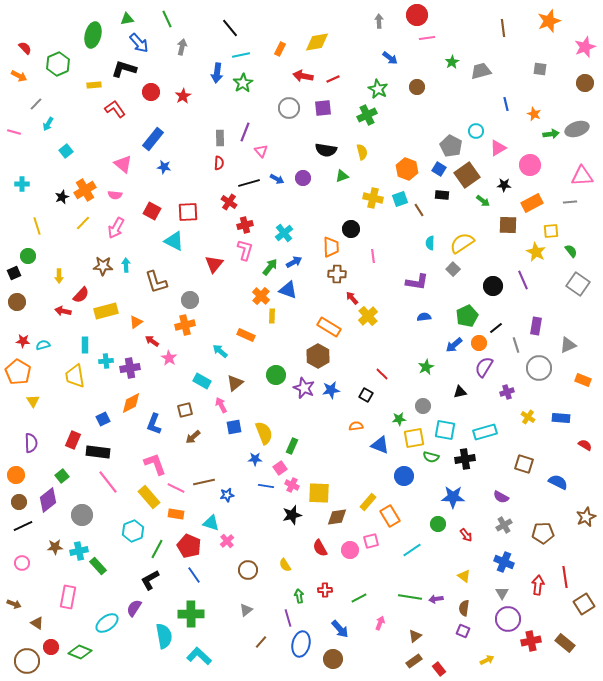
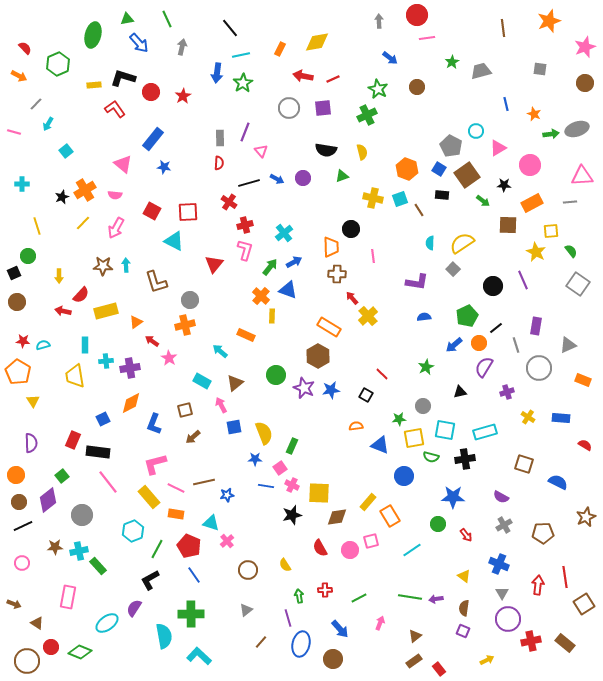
black L-shape at (124, 69): moved 1 px left, 9 px down
pink L-shape at (155, 464): rotated 85 degrees counterclockwise
blue cross at (504, 562): moved 5 px left, 2 px down
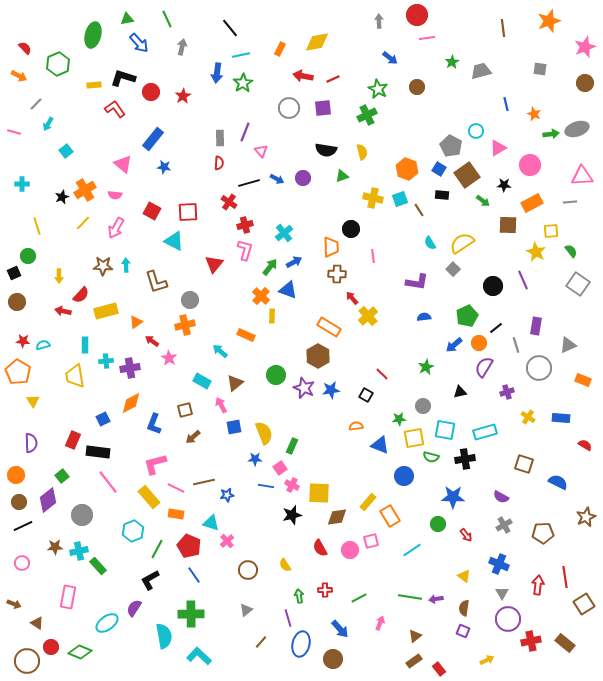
cyan semicircle at (430, 243): rotated 32 degrees counterclockwise
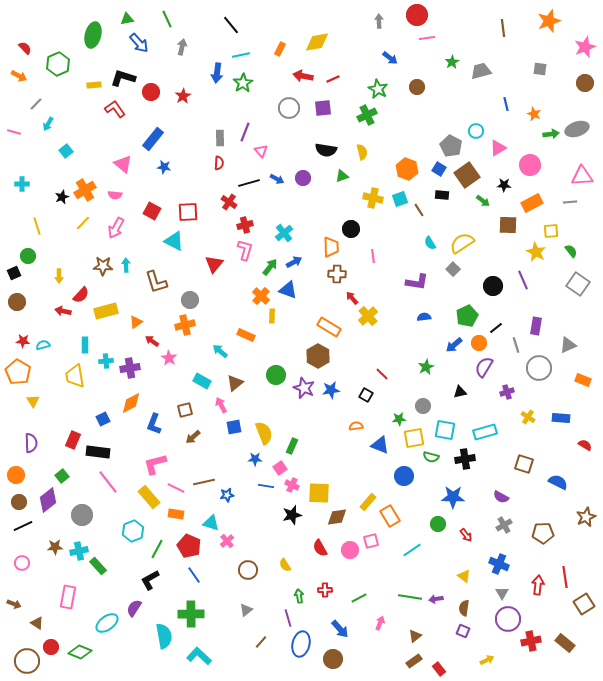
black line at (230, 28): moved 1 px right, 3 px up
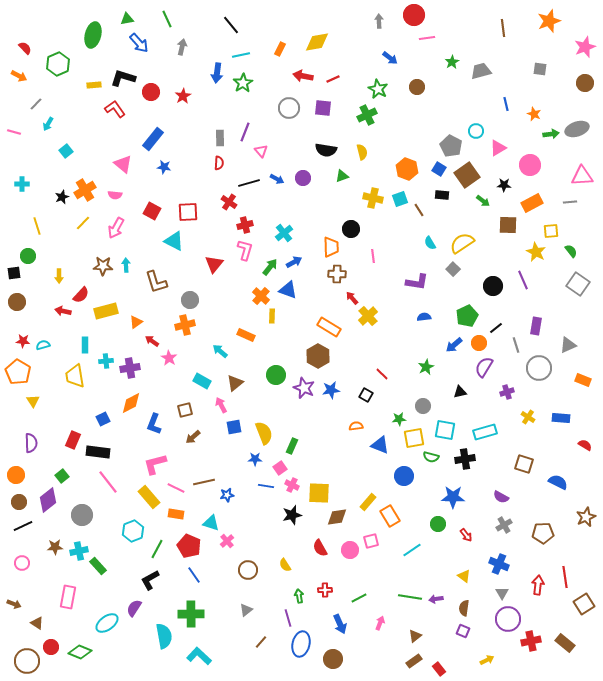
red circle at (417, 15): moved 3 px left
purple square at (323, 108): rotated 12 degrees clockwise
black square at (14, 273): rotated 16 degrees clockwise
blue arrow at (340, 629): moved 5 px up; rotated 18 degrees clockwise
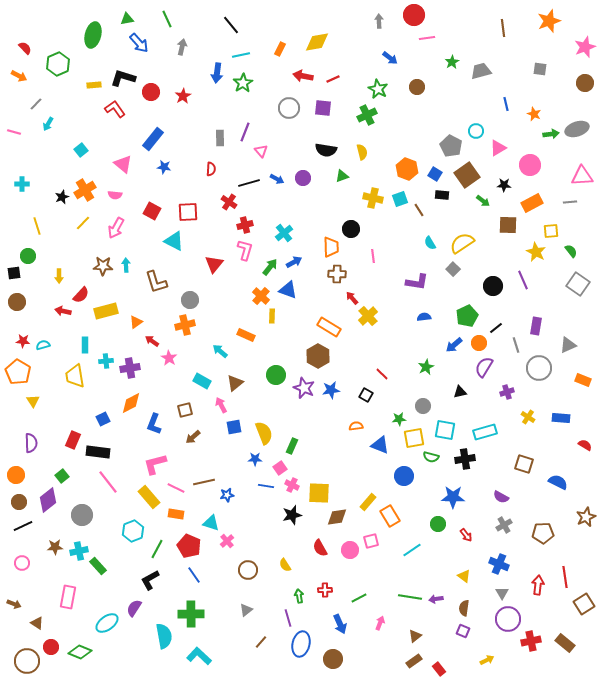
cyan square at (66, 151): moved 15 px right, 1 px up
red semicircle at (219, 163): moved 8 px left, 6 px down
blue square at (439, 169): moved 4 px left, 5 px down
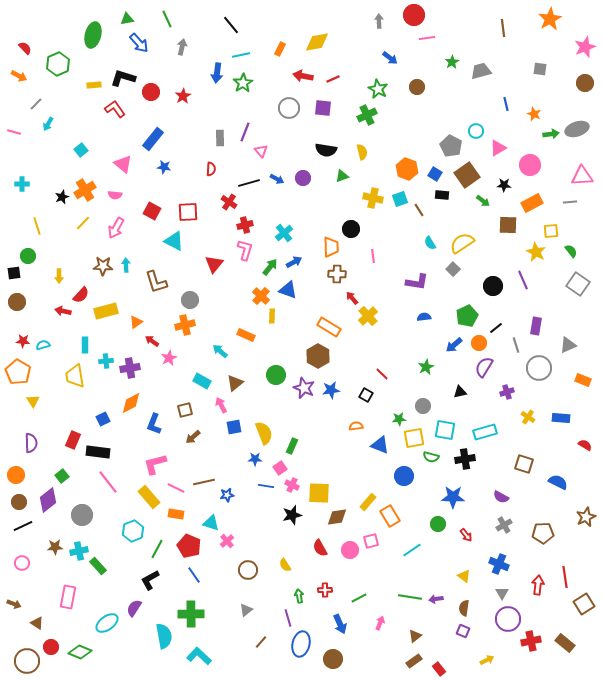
orange star at (549, 21): moved 1 px right, 2 px up; rotated 10 degrees counterclockwise
pink star at (169, 358): rotated 14 degrees clockwise
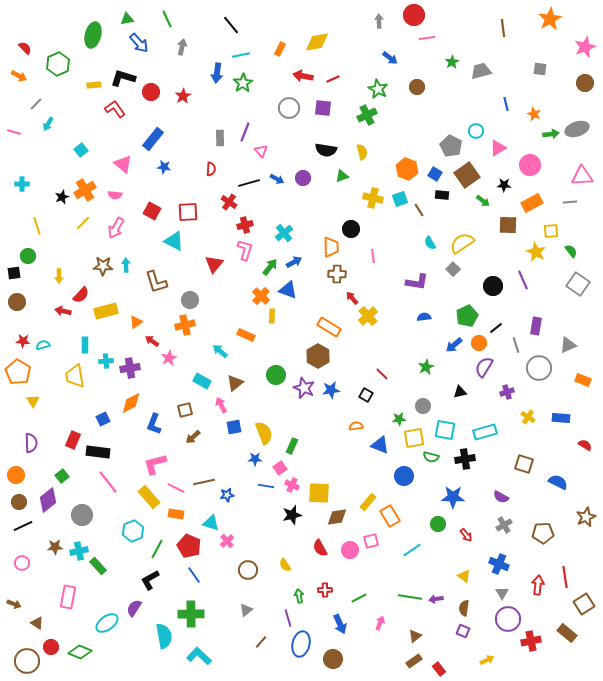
brown rectangle at (565, 643): moved 2 px right, 10 px up
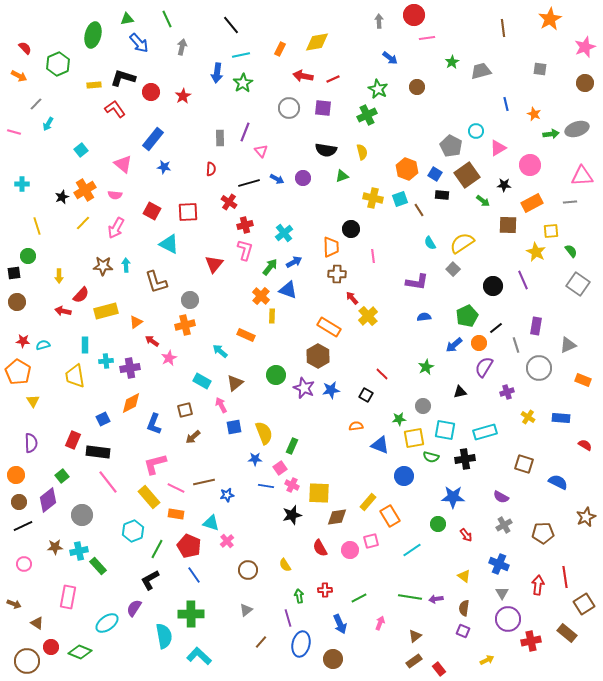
cyan triangle at (174, 241): moved 5 px left, 3 px down
pink circle at (22, 563): moved 2 px right, 1 px down
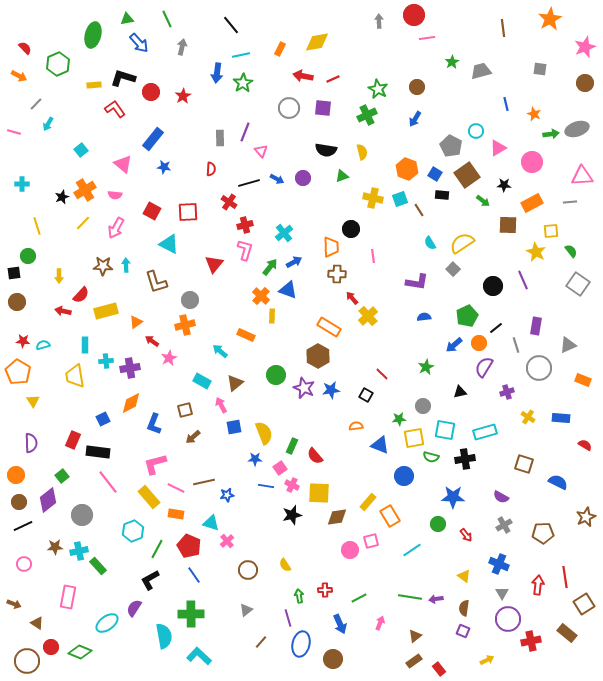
blue arrow at (390, 58): moved 25 px right, 61 px down; rotated 84 degrees clockwise
pink circle at (530, 165): moved 2 px right, 3 px up
red semicircle at (320, 548): moved 5 px left, 92 px up; rotated 12 degrees counterclockwise
